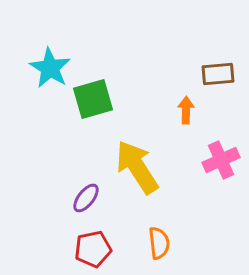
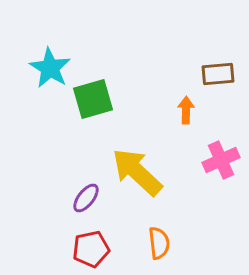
yellow arrow: moved 5 px down; rotated 14 degrees counterclockwise
red pentagon: moved 2 px left
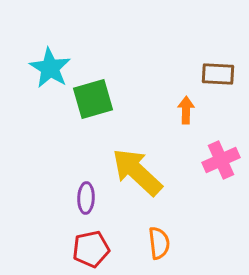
brown rectangle: rotated 8 degrees clockwise
purple ellipse: rotated 36 degrees counterclockwise
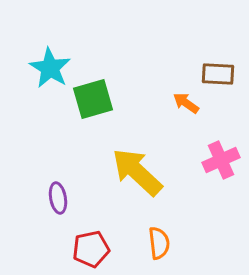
orange arrow: moved 7 px up; rotated 56 degrees counterclockwise
purple ellipse: moved 28 px left; rotated 12 degrees counterclockwise
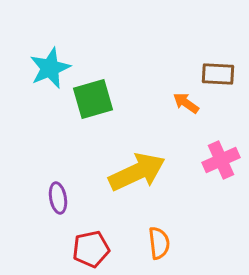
cyan star: rotated 18 degrees clockwise
yellow arrow: rotated 112 degrees clockwise
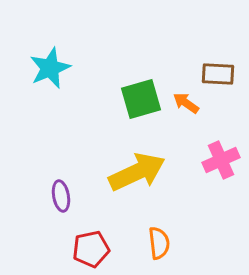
green square: moved 48 px right
purple ellipse: moved 3 px right, 2 px up
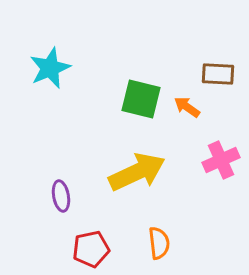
green square: rotated 30 degrees clockwise
orange arrow: moved 1 px right, 4 px down
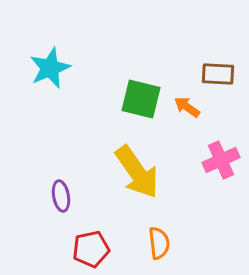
yellow arrow: rotated 80 degrees clockwise
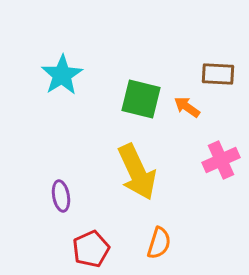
cyan star: moved 12 px right, 7 px down; rotated 9 degrees counterclockwise
yellow arrow: rotated 10 degrees clockwise
orange semicircle: rotated 24 degrees clockwise
red pentagon: rotated 12 degrees counterclockwise
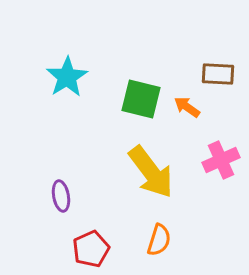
cyan star: moved 5 px right, 2 px down
yellow arrow: moved 14 px right; rotated 12 degrees counterclockwise
orange semicircle: moved 3 px up
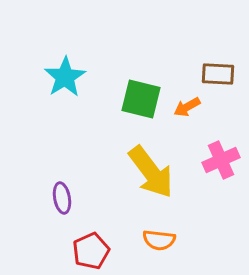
cyan star: moved 2 px left
orange arrow: rotated 64 degrees counterclockwise
purple ellipse: moved 1 px right, 2 px down
orange semicircle: rotated 80 degrees clockwise
red pentagon: moved 2 px down
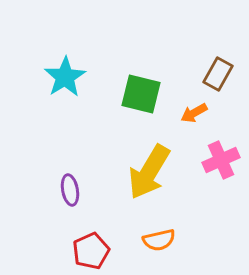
brown rectangle: rotated 64 degrees counterclockwise
green square: moved 5 px up
orange arrow: moved 7 px right, 6 px down
yellow arrow: moved 2 px left; rotated 68 degrees clockwise
purple ellipse: moved 8 px right, 8 px up
orange semicircle: rotated 20 degrees counterclockwise
